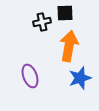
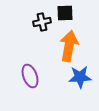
blue star: moved 1 px up; rotated 15 degrees clockwise
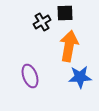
black cross: rotated 18 degrees counterclockwise
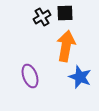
black cross: moved 5 px up
orange arrow: moved 3 px left
blue star: rotated 25 degrees clockwise
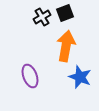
black square: rotated 18 degrees counterclockwise
